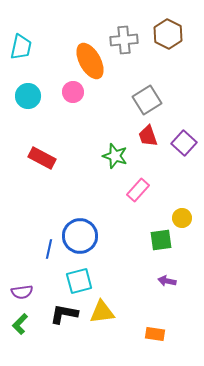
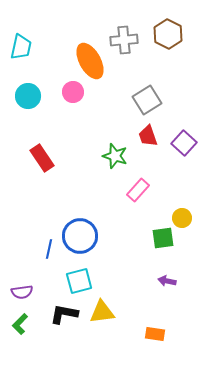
red rectangle: rotated 28 degrees clockwise
green square: moved 2 px right, 2 px up
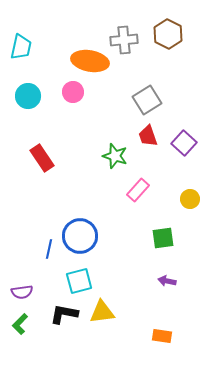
orange ellipse: rotated 51 degrees counterclockwise
yellow circle: moved 8 px right, 19 px up
orange rectangle: moved 7 px right, 2 px down
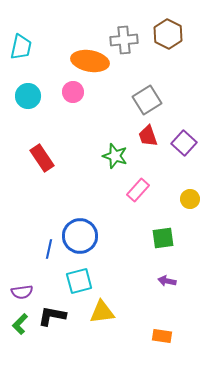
black L-shape: moved 12 px left, 2 px down
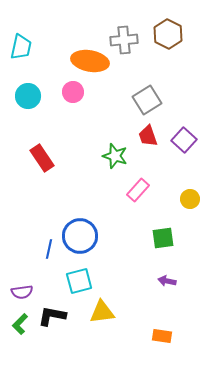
purple square: moved 3 px up
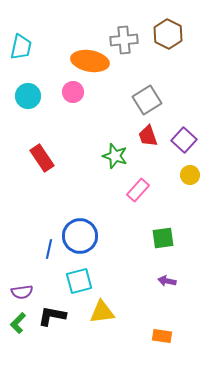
yellow circle: moved 24 px up
green L-shape: moved 2 px left, 1 px up
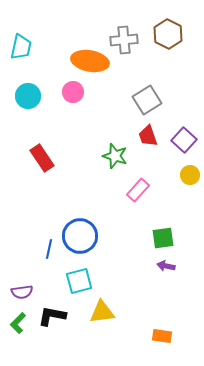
purple arrow: moved 1 px left, 15 px up
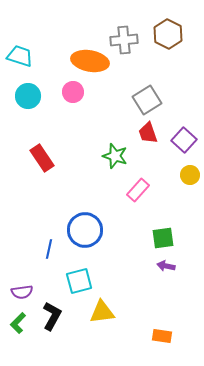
cyan trapezoid: moved 1 px left, 9 px down; rotated 84 degrees counterclockwise
red trapezoid: moved 3 px up
blue circle: moved 5 px right, 6 px up
black L-shape: rotated 108 degrees clockwise
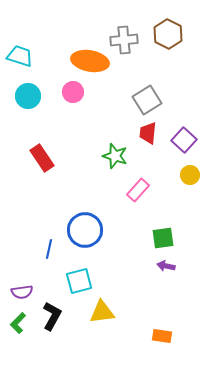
red trapezoid: rotated 25 degrees clockwise
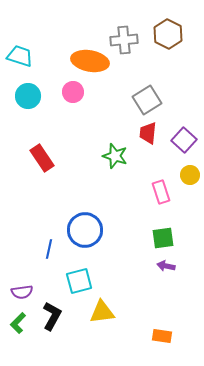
pink rectangle: moved 23 px right, 2 px down; rotated 60 degrees counterclockwise
